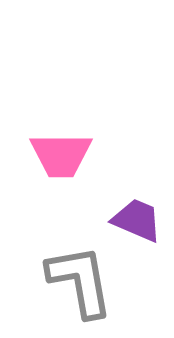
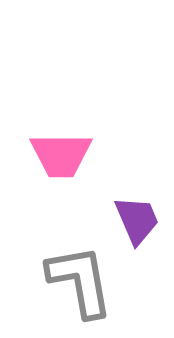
purple trapezoid: rotated 44 degrees clockwise
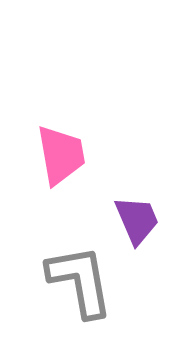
pink trapezoid: rotated 100 degrees counterclockwise
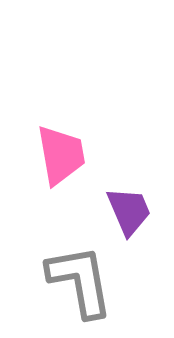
purple trapezoid: moved 8 px left, 9 px up
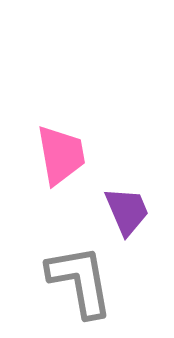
purple trapezoid: moved 2 px left
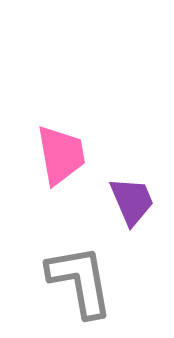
purple trapezoid: moved 5 px right, 10 px up
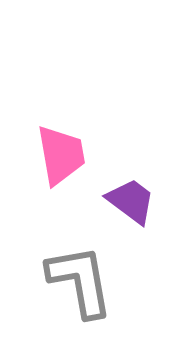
purple trapezoid: moved 1 px left; rotated 30 degrees counterclockwise
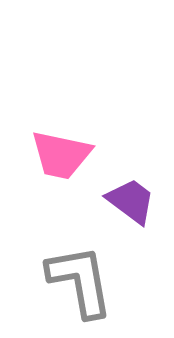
pink trapezoid: rotated 112 degrees clockwise
